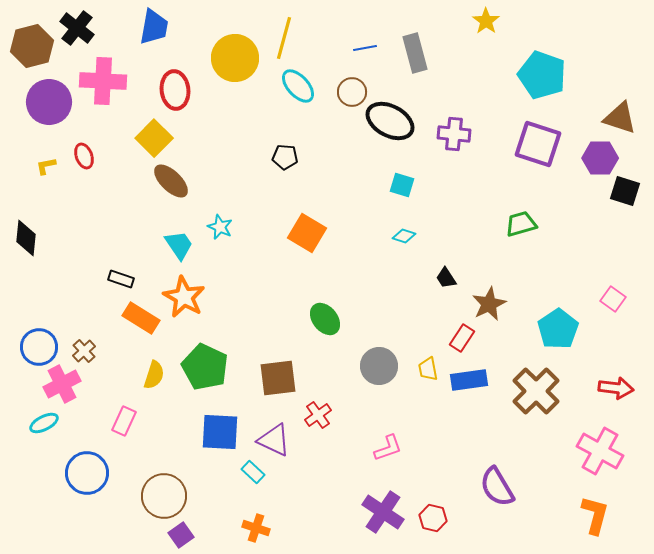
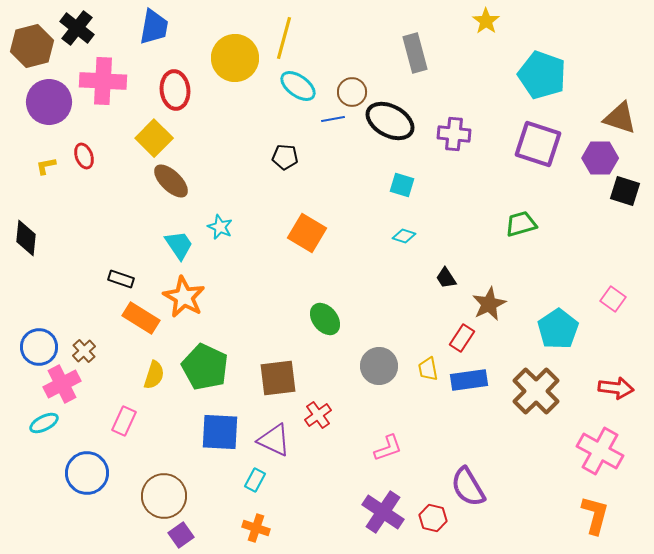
blue line at (365, 48): moved 32 px left, 71 px down
cyan ellipse at (298, 86): rotated 12 degrees counterclockwise
cyan rectangle at (253, 472): moved 2 px right, 8 px down; rotated 75 degrees clockwise
purple semicircle at (497, 487): moved 29 px left
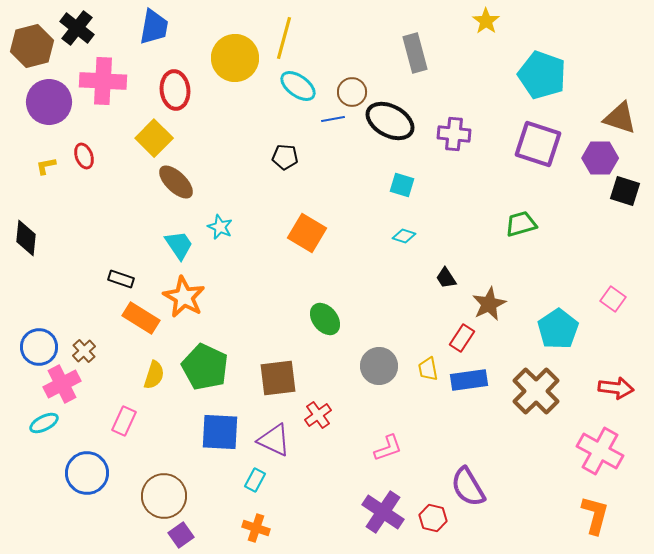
brown ellipse at (171, 181): moved 5 px right, 1 px down
